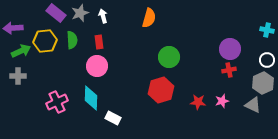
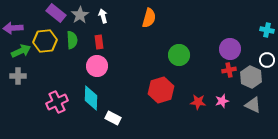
gray star: moved 2 px down; rotated 12 degrees counterclockwise
green circle: moved 10 px right, 2 px up
gray hexagon: moved 12 px left, 6 px up; rotated 10 degrees counterclockwise
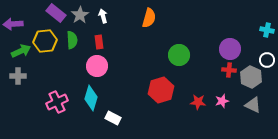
purple arrow: moved 4 px up
red cross: rotated 16 degrees clockwise
cyan diamond: rotated 15 degrees clockwise
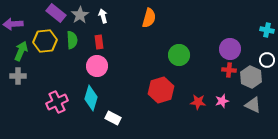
green arrow: rotated 42 degrees counterclockwise
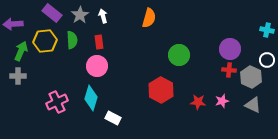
purple rectangle: moved 4 px left
red hexagon: rotated 15 degrees counterclockwise
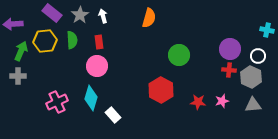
white circle: moved 9 px left, 4 px up
gray triangle: rotated 30 degrees counterclockwise
white rectangle: moved 3 px up; rotated 21 degrees clockwise
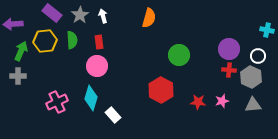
purple circle: moved 1 px left
